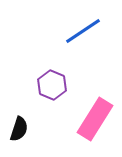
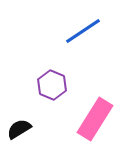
black semicircle: rotated 140 degrees counterclockwise
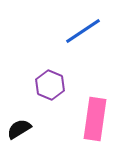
purple hexagon: moved 2 px left
pink rectangle: rotated 24 degrees counterclockwise
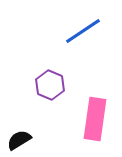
black semicircle: moved 11 px down
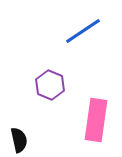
pink rectangle: moved 1 px right, 1 px down
black semicircle: rotated 110 degrees clockwise
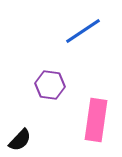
purple hexagon: rotated 16 degrees counterclockwise
black semicircle: moved 1 px right; rotated 55 degrees clockwise
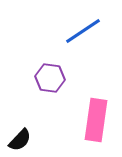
purple hexagon: moved 7 px up
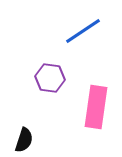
pink rectangle: moved 13 px up
black semicircle: moved 4 px right; rotated 25 degrees counterclockwise
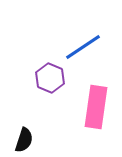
blue line: moved 16 px down
purple hexagon: rotated 16 degrees clockwise
